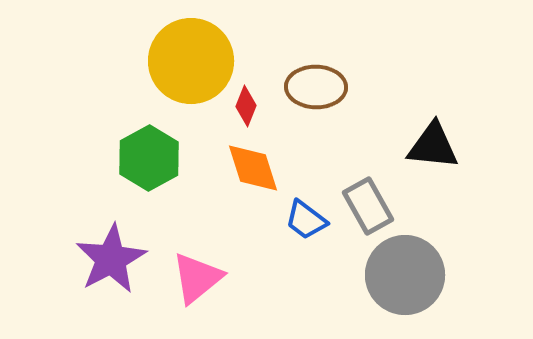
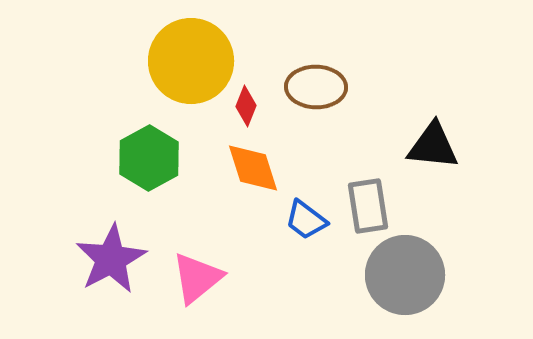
gray rectangle: rotated 20 degrees clockwise
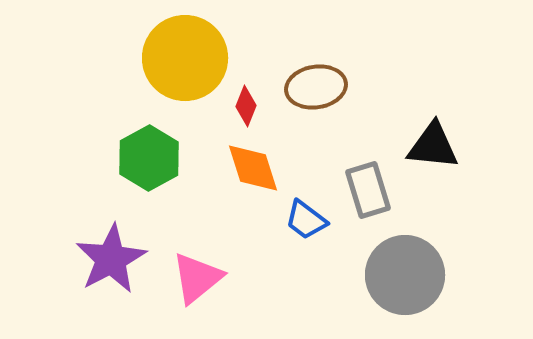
yellow circle: moved 6 px left, 3 px up
brown ellipse: rotated 10 degrees counterclockwise
gray rectangle: moved 16 px up; rotated 8 degrees counterclockwise
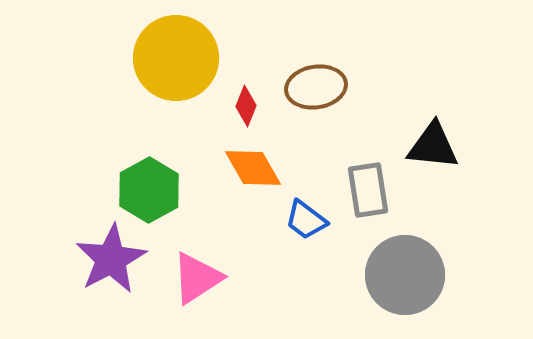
yellow circle: moved 9 px left
green hexagon: moved 32 px down
orange diamond: rotated 12 degrees counterclockwise
gray rectangle: rotated 8 degrees clockwise
pink triangle: rotated 6 degrees clockwise
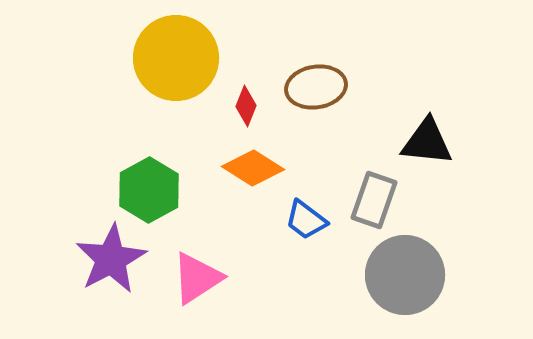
black triangle: moved 6 px left, 4 px up
orange diamond: rotated 28 degrees counterclockwise
gray rectangle: moved 6 px right, 10 px down; rotated 28 degrees clockwise
